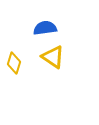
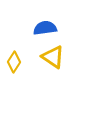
yellow diamond: moved 1 px up; rotated 15 degrees clockwise
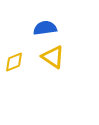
yellow diamond: rotated 35 degrees clockwise
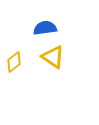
yellow diamond: rotated 15 degrees counterclockwise
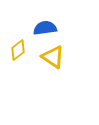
yellow diamond: moved 4 px right, 12 px up
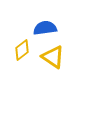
yellow diamond: moved 4 px right
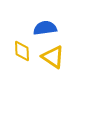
yellow diamond: moved 1 px down; rotated 55 degrees counterclockwise
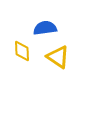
yellow triangle: moved 5 px right
